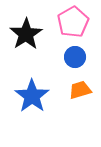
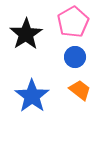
orange trapezoid: rotated 55 degrees clockwise
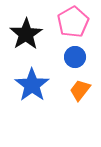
orange trapezoid: rotated 90 degrees counterclockwise
blue star: moved 11 px up
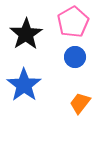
blue star: moved 8 px left
orange trapezoid: moved 13 px down
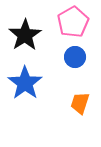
black star: moved 1 px left, 1 px down
blue star: moved 1 px right, 2 px up
orange trapezoid: rotated 20 degrees counterclockwise
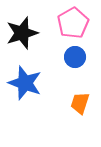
pink pentagon: moved 1 px down
black star: moved 3 px left, 2 px up; rotated 16 degrees clockwise
blue star: rotated 16 degrees counterclockwise
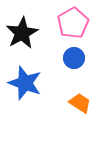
black star: rotated 12 degrees counterclockwise
blue circle: moved 1 px left, 1 px down
orange trapezoid: rotated 105 degrees clockwise
